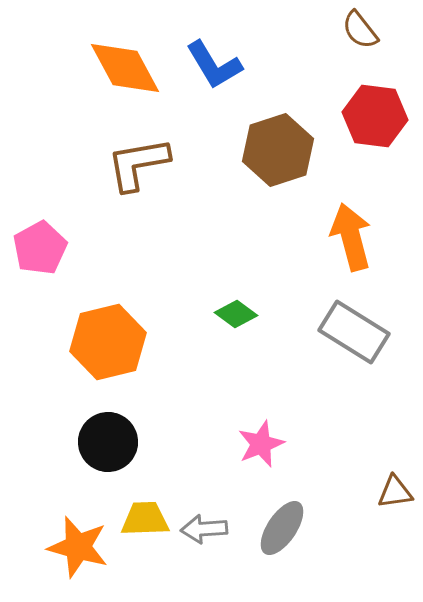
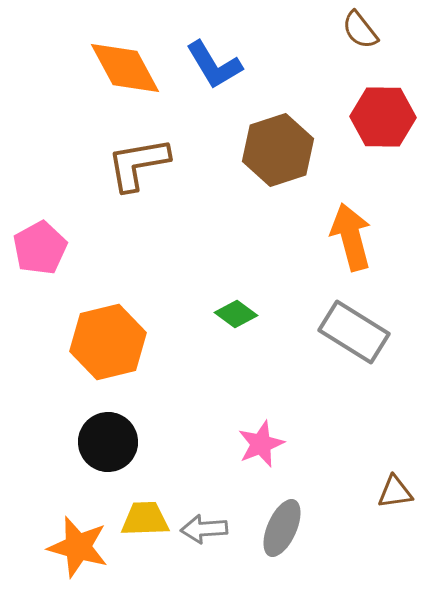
red hexagon: moved 8 px right, 1 px down; rotated 6 degrees counterclockwise
gray ellipse: rotated 10 degrees counterclockwise
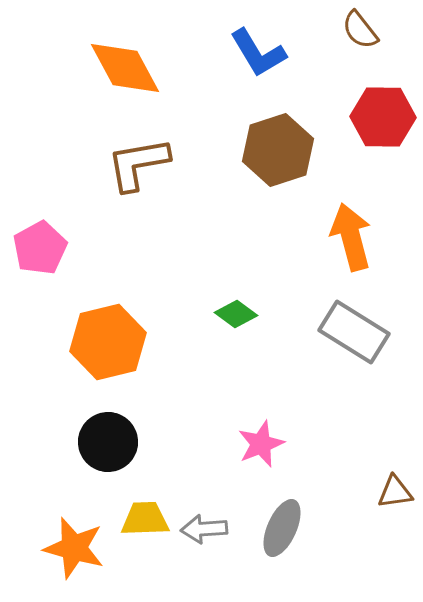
blue L-shape: moved 44 px right, 12 px up
orange star: moved 4 px left, 1 px down
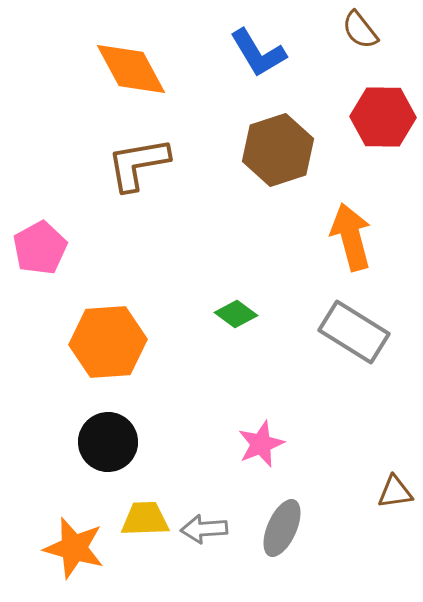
orange diamond: moved 6 px right, 1 px down
orange hexagon: rotated 10 degrees clockwise
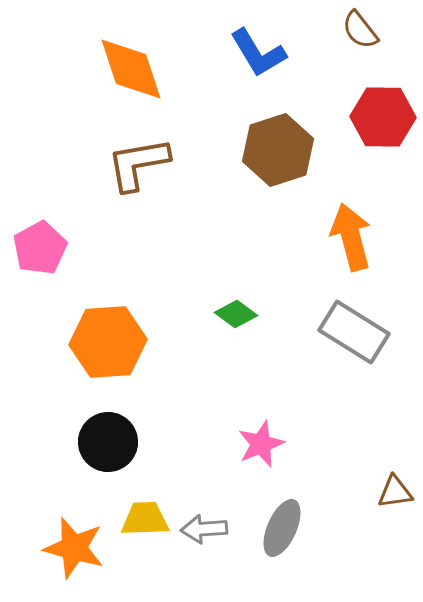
orange diamond: rotated 10 degrees clockwise
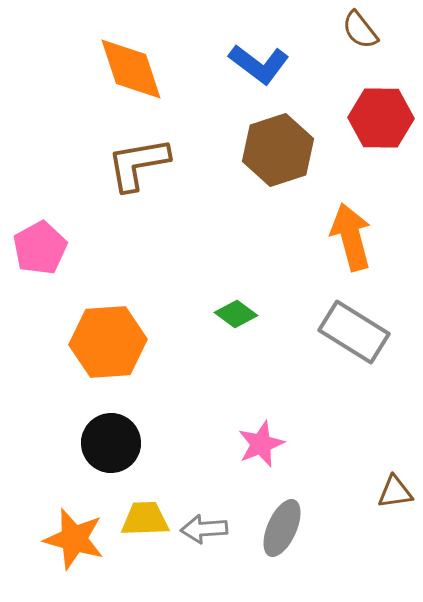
blue L-shape: moved 1 px right, 11 px down; rotated 22 degrees counterclockwise
red hexagon: moved 2 px left, 1 px down
black circle: moved 3 px right, 1 px down
orange star: moved 9 px up
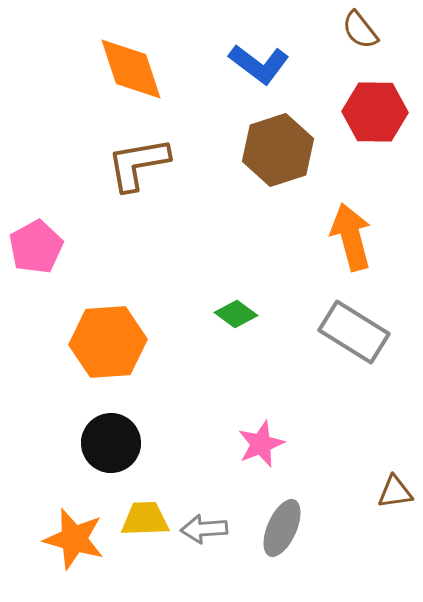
red hexagon: moved 6 px left, 6 px up
pink pentagon: moved 4 px left, 1 px up
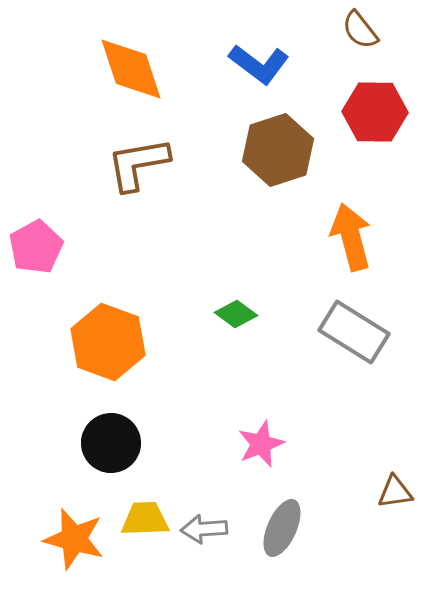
orange hexagon: rotated 24 degrees clockwise
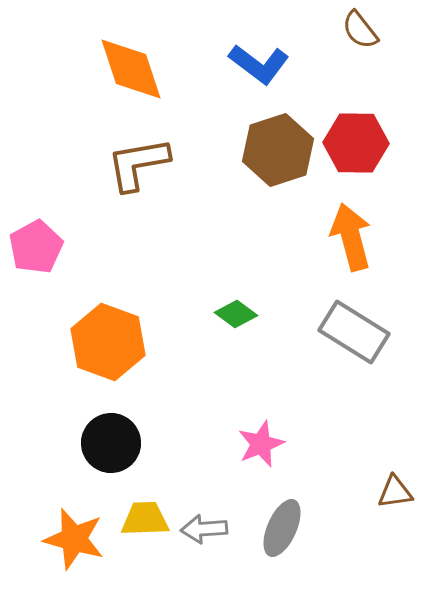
red hexagon: moved 19 px left, 31 px down
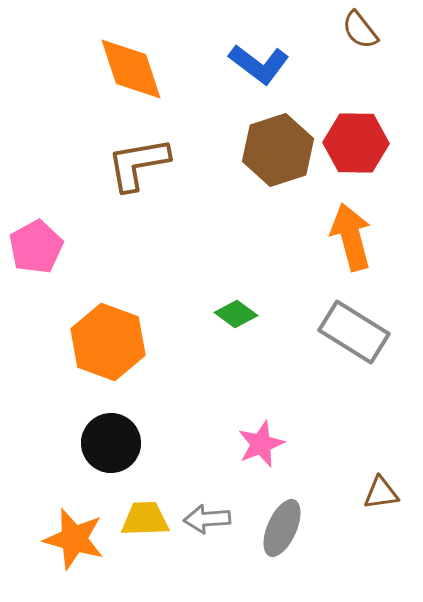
brown triangle: moved 14 px left, 1 px down
gray arrow: moved 3 px right, 10 px up
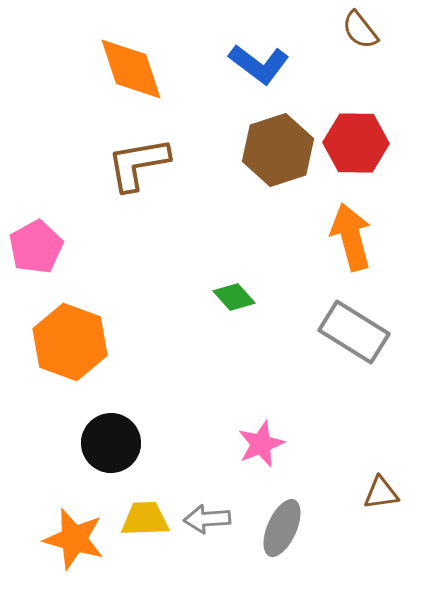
green diamond: moved 2 px left, 17 px up; rotated 12 degrees clockwise
orange hexagon: moved 38 px left
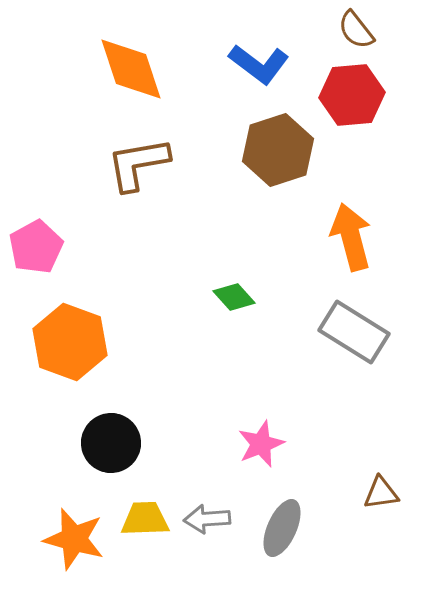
brown semicircle: moved 4 px left
red hexagon: moved 4 px left, 48 px up; rotated 6 degrees counterclockwise
